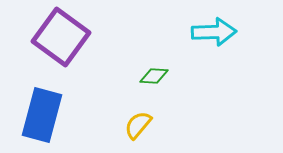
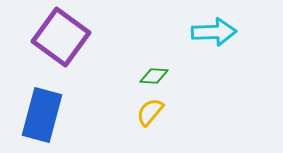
yellow semicircle: moved 12 px right, 13 px up
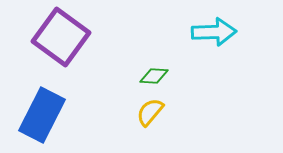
blue rectangle: rotated 12 degrees clockwise
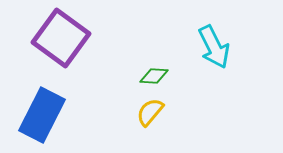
cyan arrow: moved 15 px down; rotated 66 degrees clockwise
purple square: moved 1 px down
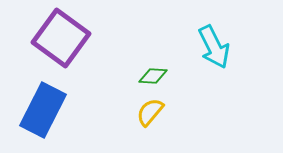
green diamond: moved 1 px left
blue rectangle: moved 1 px right, 5 px up
